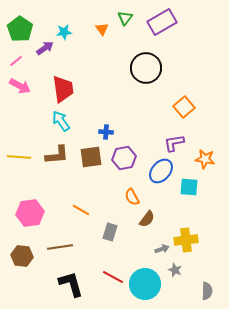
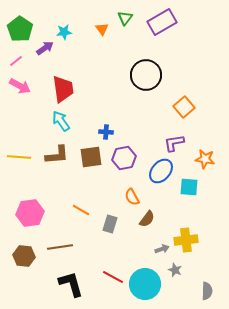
black circle: moved 7 px down
gray rectangle: moved 8 px up
brown hexagon: moved 2 px right
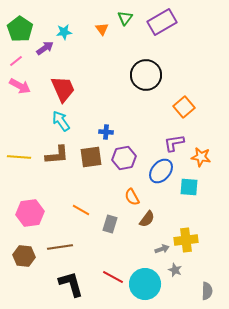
red trapezoid: rotated 16 degrees counterclockwise
orange star: moved 4 px left, 2 px up
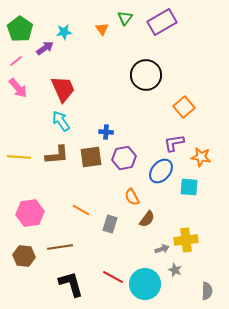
pink arrow: moved 2 px left, 2 px down; rotated 20 degrees clockwise
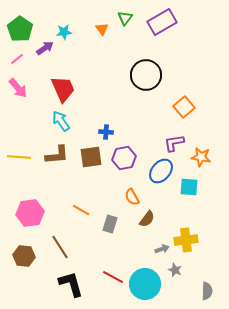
pink line: moved 1 px right, 2 px up
brown line: rotated 65 degrees clockwise
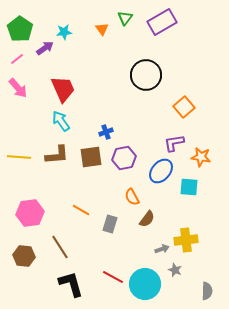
blue cross: rotated 24 degrees counterclockwise
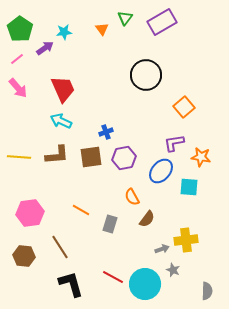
cyan arrow: rotated 30 degrees counterclockwise
gray star: moved 2 px left
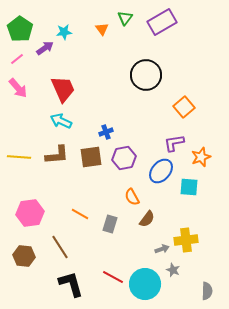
orange star: rotated 30 degrees counterclockwise
orange line: moved 1 px left, 4 px down
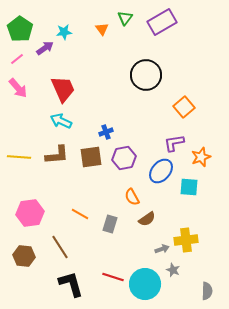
brown semicircle: rotated 18 degrees clockwise
red line: rotated 10 degrees counterclockwise
